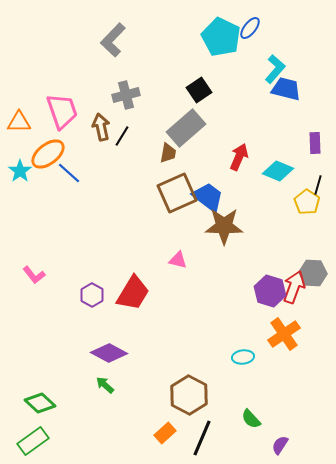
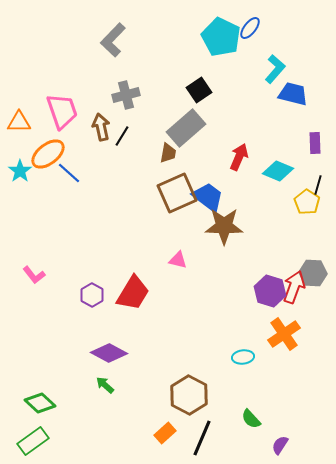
blue trapezoid at (286, 89): moved 7 px right, 5 px down
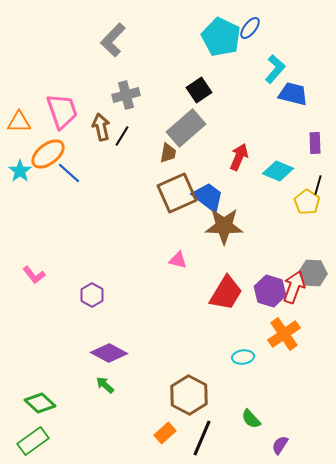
red trapezoid at (133, 293): moved 93 px right
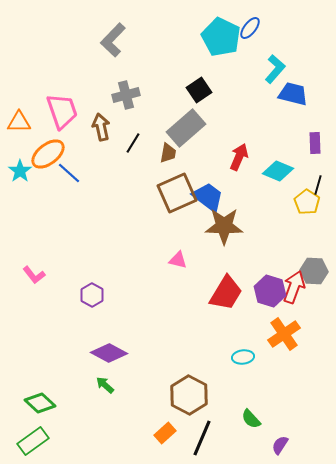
black line at (122, 136): moved 11 px right, 7 px down
gray hexagon at (313, 273): moved 1 px right, 2 px up
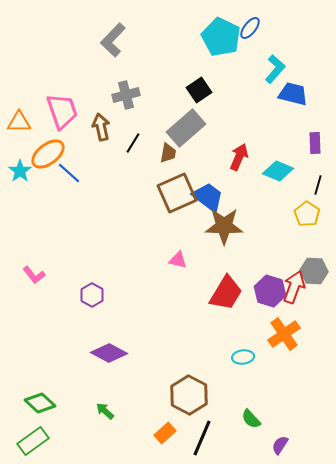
yellow pentagon at (307, 202): moved 12 px down
green arrow at (105, 385): moved 26 px down
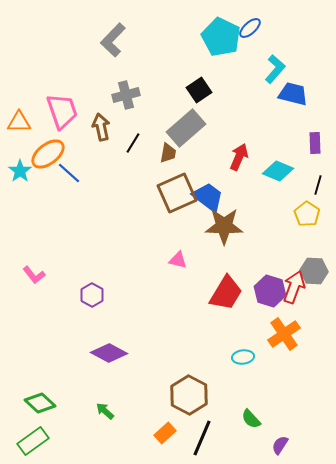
blue ellipse at (250, 28): rotated 10 degrees clockwise
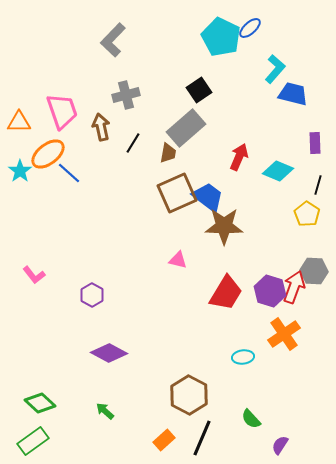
orange rectangle at (165, 433): moved 1 px left, 7 px down
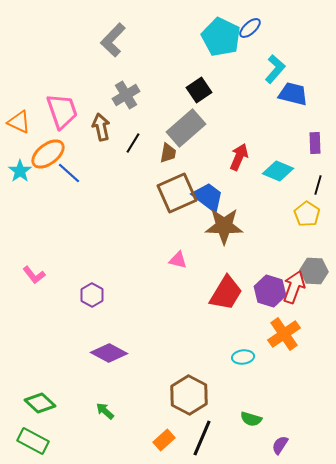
gray cross at (126, 95): rotated 16 degrees counterclockwise
orange triangle at (19, 122): rotated 25 degrees clockwise
green semicircle at (251, 419): rotated 30 degrees counterclockwise
green rectangle at (33, 441): rotated 64 degrees clockwise
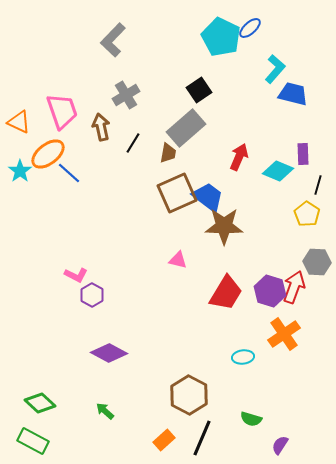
purple rectangle at (315, 143): moved 12 px left, 11 px down
gray hexagon at (314, 271): moved 3 px right, 9 px up
pink L-shape at (34, 275): moved 42 px right; rotated 25 degrees counterclockwise
